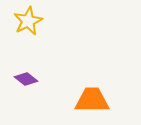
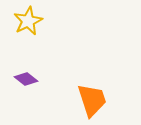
orange trapezoid: rotated 72 degrees clockwise
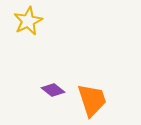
purple diamond: moved 27 px right, 11 px down
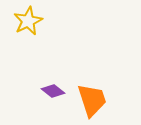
purple diamond: moved 1 px down
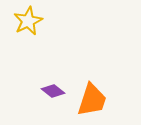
orange trapezoid: rotated 36 degrees clockwise
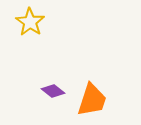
yellow star: moved 2 px right, 1 px down; rotated 12 degrees counterclockwise
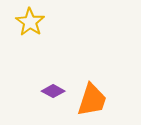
purple diamond: rotated 10 degrees counterclockwise
